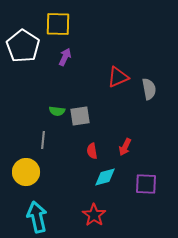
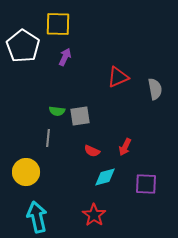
gray semicircle: moved 6 px right
gray line: moved 5 px right, 2 px up
red semicircle: rotated 56 degrees counterclockwise
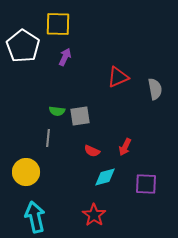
cyan arrow: moved 2 px left
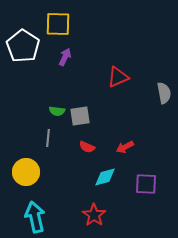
gray semicircle: moved 9 px right, 4 px down
red arrow: rotated 36 degrees clockwise
red semicircle: moved 5 px left, 4 px up
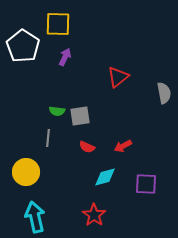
red triangle: rotated 15 degrees counterclockwise
red arrow: moved 2 px left, 1 px up
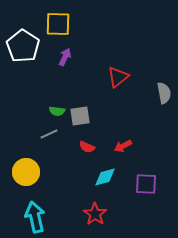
gray line: moved 1 px right, 4 px up; rotated 60 degrees clockwise
red star: moved 1 px right, 1 px up
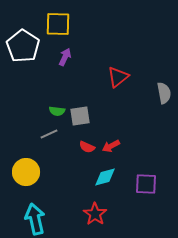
red arrow: moved 12 px left
cyan arrow: moved 2 px down
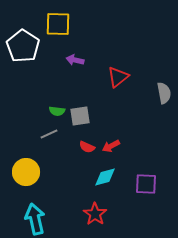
purple arrow: moved 10 px right, 3 px down; rotated 102 degrees counterclockwise
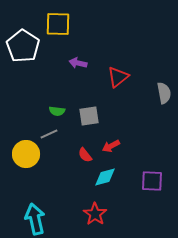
purple arrow: moved 3 px right, 3 px down
gray square: moved 9 px right
red semicircle: moved 2 px left, 8 px down; rotated 28 degrees clockwise
yellow circle: moved 18 px up
purple square: moved 6 px right, 3 px up
